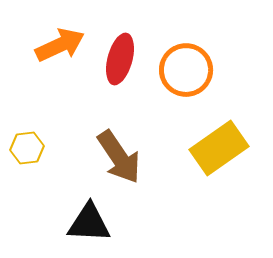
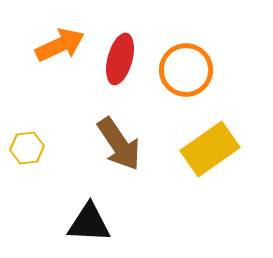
yellow rectangle: moved 9 px left, 1 px down
brown arrow: moved 13 px up
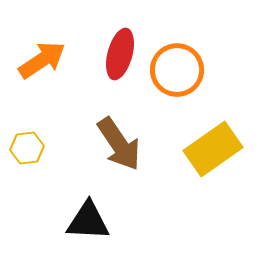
orange arrow: moved 18 px left, 15 px down; rotated 9 degrees counterclockwise
red ellipse: moved 5 px up
orange circle: moved 9 px left
yellow rectangle: moved 3 px right
black triangle: moved 1 px left, 2 px up
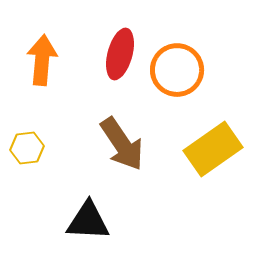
orange arrow: rotated 51 degrees counterclockwise
brown arrow: moved 3 px right
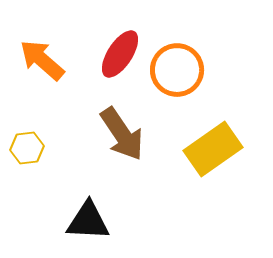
red ellipse: rotated 18 degrees clockwise
orange arrow: rotated 54 degrees counterclockwise
brown arrow: moved 10 px up
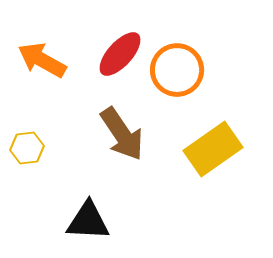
red ellipse: rotated 9 degrees clockwise
orange arrow: rotated 12 degrees counterclockwise
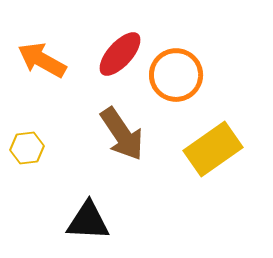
orange circle: moved 1 px left, 5 px down
